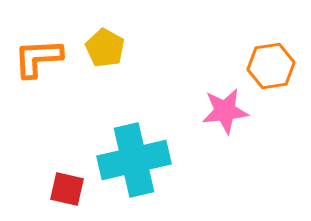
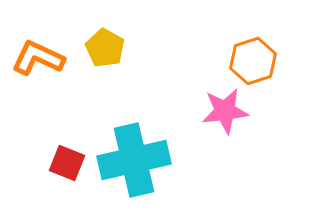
orange L-shape: rotated 28 degrees clockwise
orange hexagon: moved 18 px left, 5 px up; rotated 9 degrees counterclockwise
red square: moved 26 px up; rotated 9 degrees clockwise
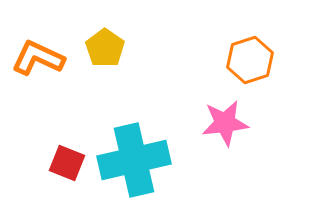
yellow pentagon: rotated 6 degrees clockwise
orange hexagon: moved 3 px left, 1 px up
pink star: moved 12 px down
